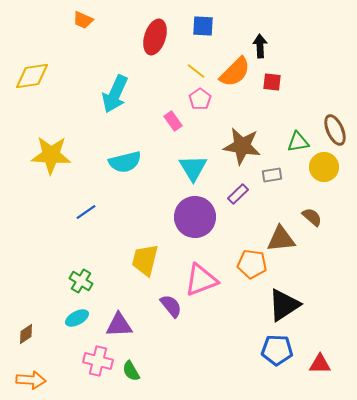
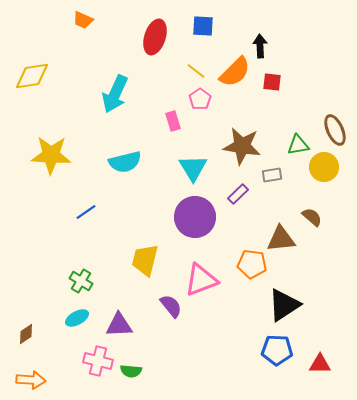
pink rectangle: rotated 18 degrees clockwise
green triangle: moved 3 px down
green semicircle: rotated 55 degrees counterclockwise
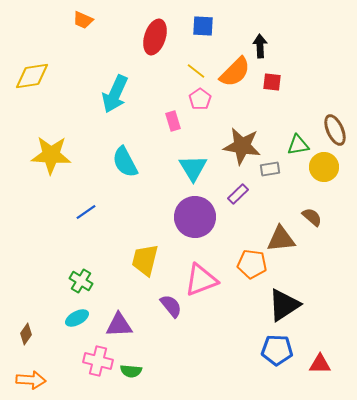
cyan semicircle: rotated 76 degrees clockwise
gray rectangle: moved 2 px left, 6 px up
brown diamond: rotated 20 degrees counterclockwise
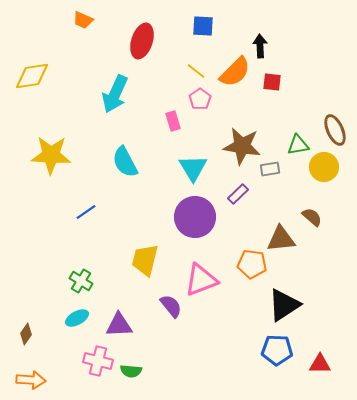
red ellipse: moved 13 px left, 4 px down
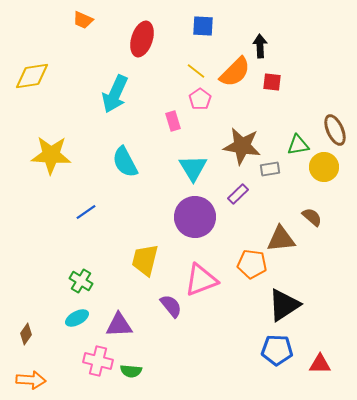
red ellipse: moved 2 px up
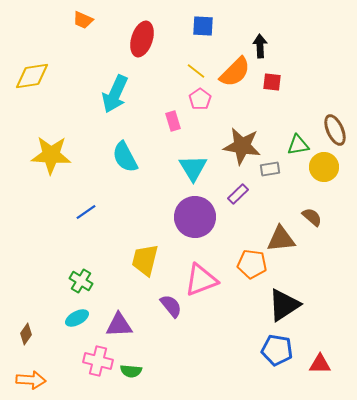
cyan semicircle: moved 5 px up
blue pentagon: rotated 8 degrees clockwise
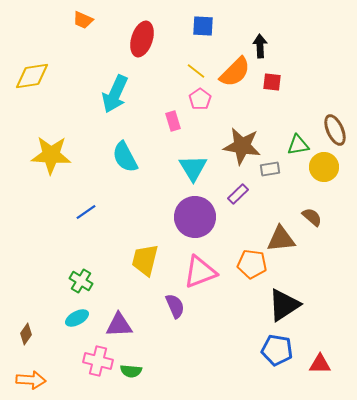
pink triangle: moved 1 px left, 8 px up
purple semicircle: moved 4 px right; rotated 15 degrees clockwise
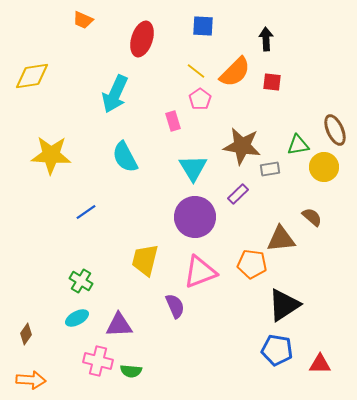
black arrow: moved 6 px right, 7 px up
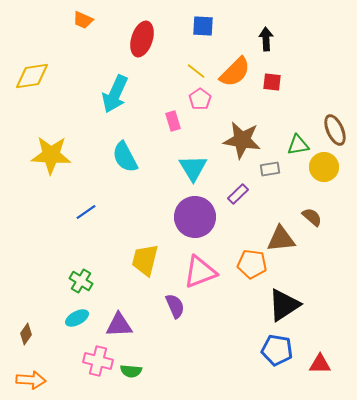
brown star: moved 6 px up
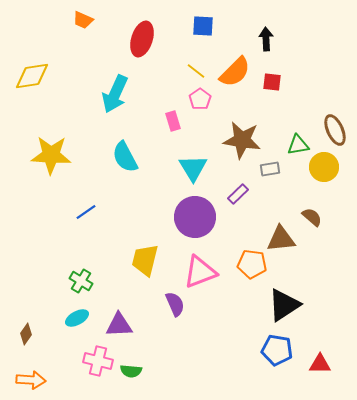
purple semicircle: moved 2 px up
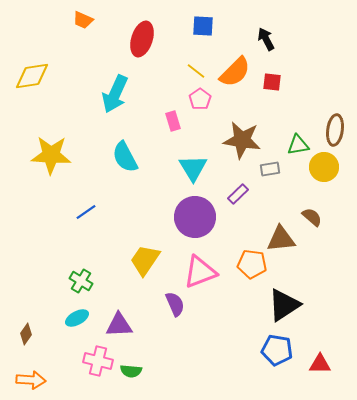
black arrow: rotated 25 degrees counterclockwise
brown ellipse: rotated 32 degrees clockwise
yellow trapezoid: rotated 20 degrees clockwise
